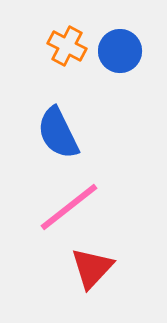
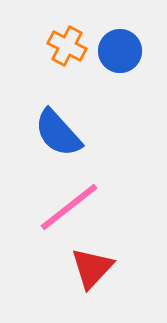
blue semicircle: rotated 16 degrees counterclockwise
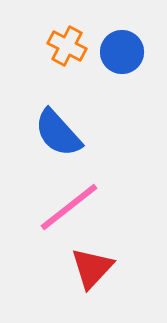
blue circle: moved 2 px right, 1 px down
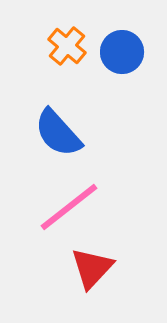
orange cross: rotated 12 degrees clockwise
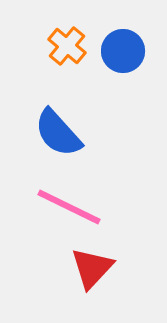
blue circle: moved 1 px right, 1 px up
pink line: rotated 64 degrees clockwise
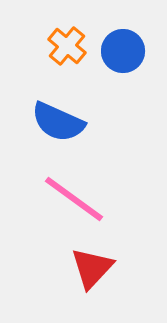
blue semicircle: moved 11 px up; rotated 24 degrees counterclockwise
pink line: moved 5 px right, 8 px up; rotated 10 degrees clockwise
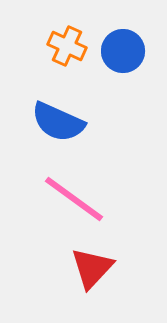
orange cross: rotated 15 degrees counterclockwise
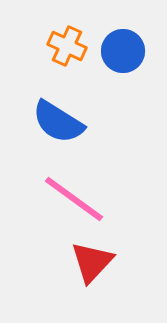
blue semicircle: rotated 8 degrees clockwise
red triangle: moved 6 px up
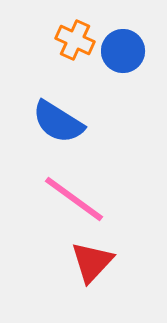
orange cross: moved 8 px right, 6 px up
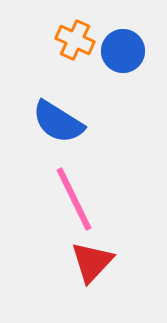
pink line: rotated 28 degrees clockwise
